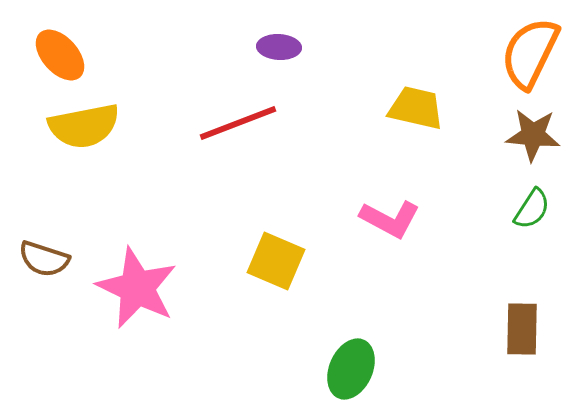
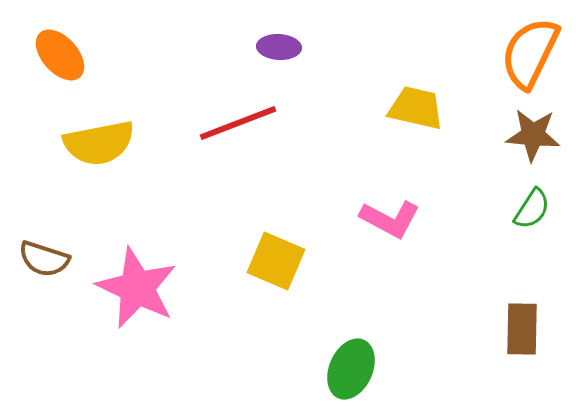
yellow semicircle: moved 15 px right, 17 px down
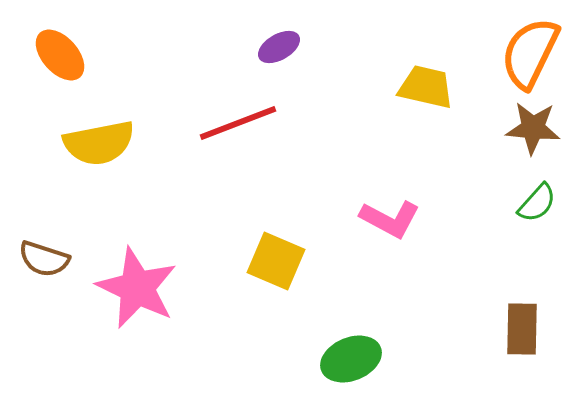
purple ellipse: rotated 33 degrees counterclockwise
yellow trapezoid: moved 10 px right, 21 px up
brown star: moved 7 px up
green semicircle: moved 5 px right, 6 px up; rotated 9 degrees clockwise
green ellipse: moved 10 px up; rotated 44 degrees clockwise
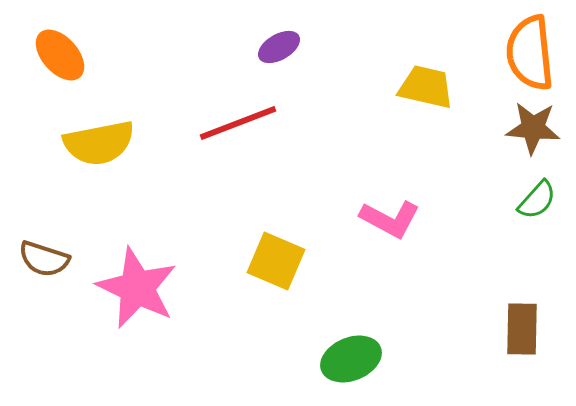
orange semicircle: rotated 32 degrees counterclockwise
green semicircle: moved 3 px up
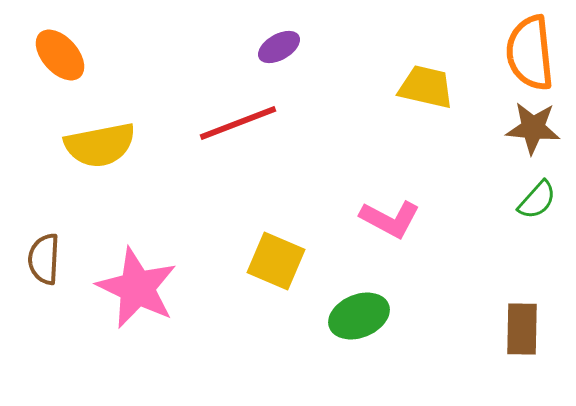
yellow semicircle: moved 1 px right, 2 px down
brown semicircle: rotated 75 degrees clockwise
green ellipse: moved 8 px right, 43 px up
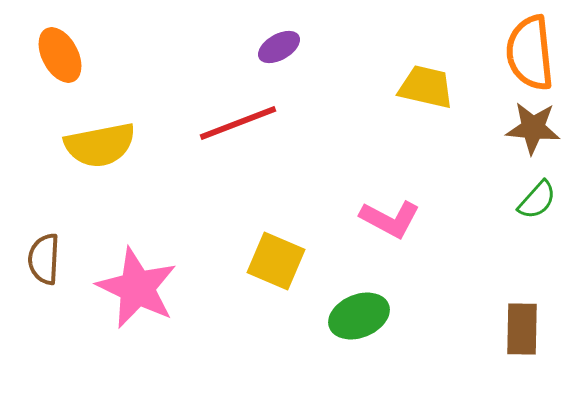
orange ellipse: rotated 14 degrees clockwise
